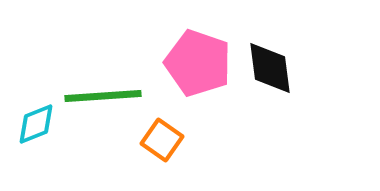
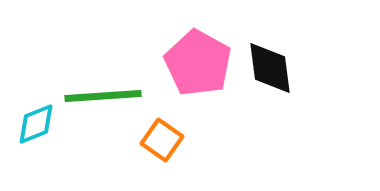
pink pentagon: rotated 10 degrees clockwise
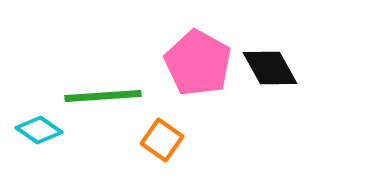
black diamond: rotated 22 degrees counterclockwise
cyan diamond: moved 3 px right, 6 px down; rotated 57 degrees clockwise
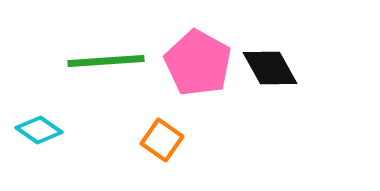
green line: moved 3 px right, 35 px up
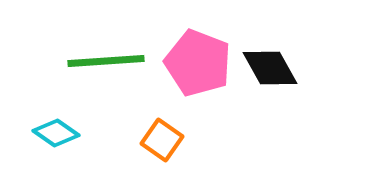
pink pentagon: rotated 8 degrees counterclockwise
cyan diamond: moved 17 px right, 3 px down
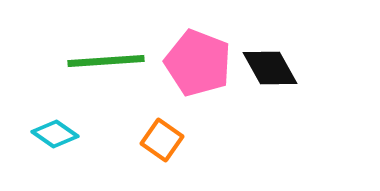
cyan diamond: moved 1 px left, 1 px down
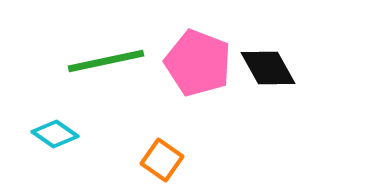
green line: rotated 8 degrees counterclockwise
black diamond: moved 2 px left
orange square: moved 20 px down
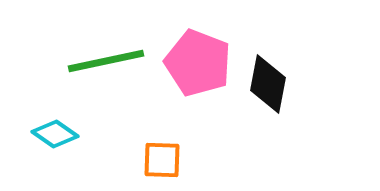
black diamond: moved 16 px down; rotated 40 degrees clockwise
orange square: rotated 33 degrees counterclockwise
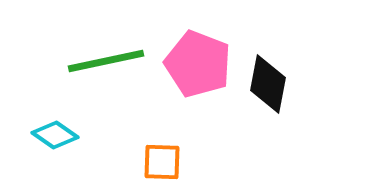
pink pentagon: moved 1 px down
cyan diamond: moved 1 px down
orange square: moved 2 px down
